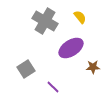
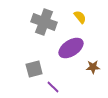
gray cross: moved 1 px left, 1 px down; rotated 10 degrees counterclockwise
gray square: moved 8 px right; rotated 18 degrees clockwise
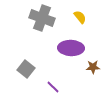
gray cross: moved 2 px left, 4 px up
purple ellipse: rotated 35 degrees clockwise
gray square: moved 8 px left; rotated 36 degrees counterclockwise
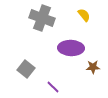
yellow semicircle: moved 4 px right, 2 px up
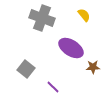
purple ellipse: rotated 30 degrees clockwise
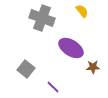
yellow semicircle: moved 2 px left, 4 px up
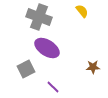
gray cross: moved 3 px left, 1 px up
purple ellipse: moved 24 px left
gray square: rotated 24 degrees clockwise
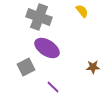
gray square: moved 2 px up
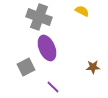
yellow semicircle: rotated 24 degrees counterclockwise
purple ellipse: rotated 35 degrees clockwise
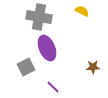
gray cross: rotated 10 degrees counterclockwise
